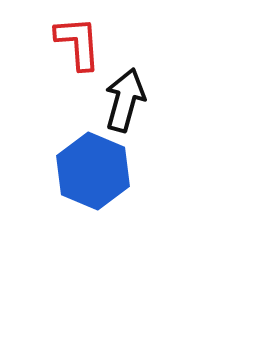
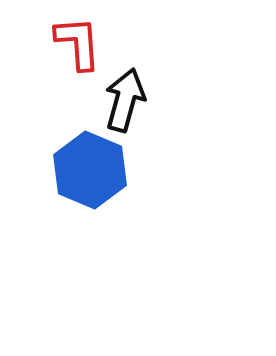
blue hexagon: moved 3 px left, 1 px up
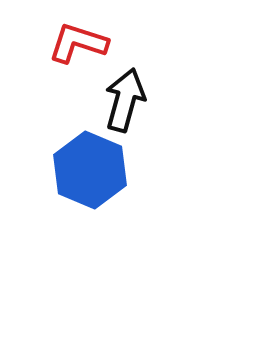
red L-shape: rotated 68 degrees counterclockwise
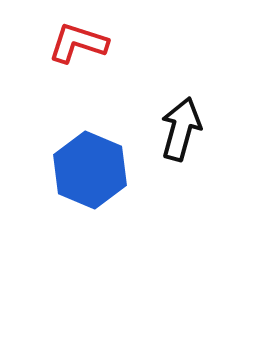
black arrow: moved 56 px right, 29 px down
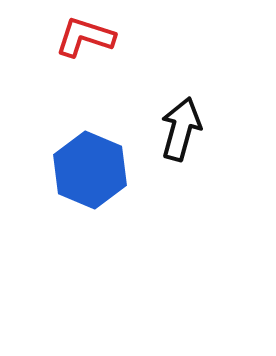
red L-shape: moved 7 px right, 6 px up
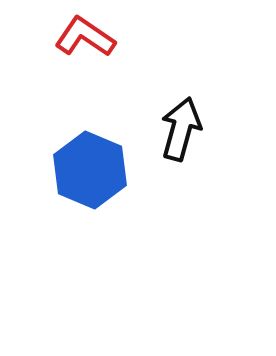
red L-shape: rotated 16 degrees clockwise
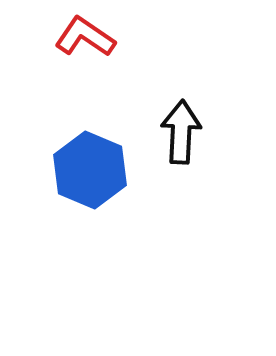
black arrow: moved 3 px down; rotated 12 degrees counterclockwise
